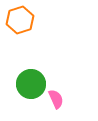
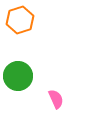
green circle: moved 13 px left, 8 px up
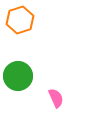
pink semicircle: moved 1 px up
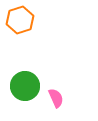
green circle: moved 7 px right, 10 px down
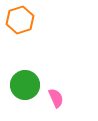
green circle: moved 1 px up
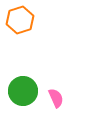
green circle: moved 2 px left, 6 px down
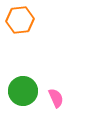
orange hexagon: rotated 12 degrees clockwise
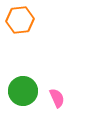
pink semicircle: moved 1 px right
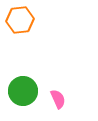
pink semicircle: moved 1 px right, 1 px down
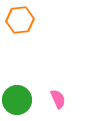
green circle: moved 6 px left, 9 px down
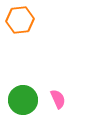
green circle: moved 6 px right
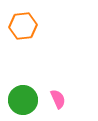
orange hexagon: moved 3 px right, 6 px down
